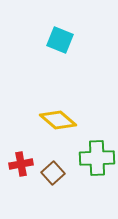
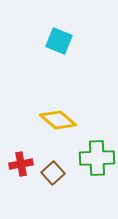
cyan square: moved 1 px left, 1 px down
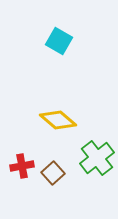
cyan square: rotated 8 degrees clockwise
green cross: rotated 36 degrees counterclockwise
red cross: moved 1 px right, 2 px down
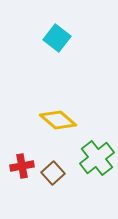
cyan square: moved 2 px left, 3 px up; rotated 8 degrees clockwise
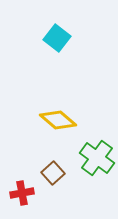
green cross: rotated 16 degrees counterclockwise
red cross: moved 27 px down
